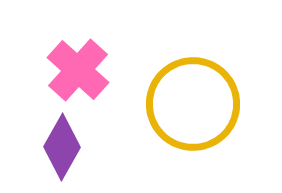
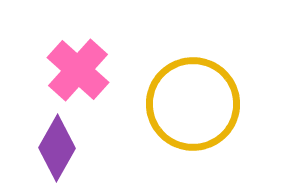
purple diamond: moved 5 px left, 1 px down
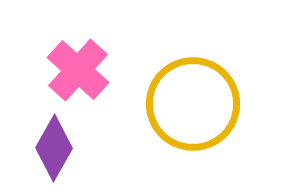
purple diamond: moved 3 px left
